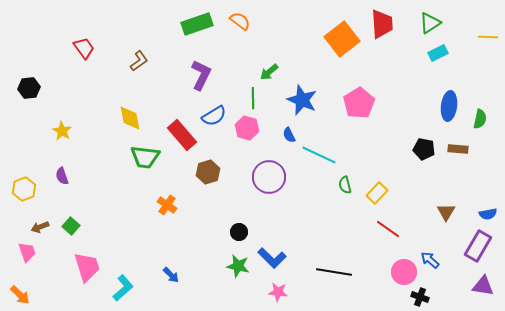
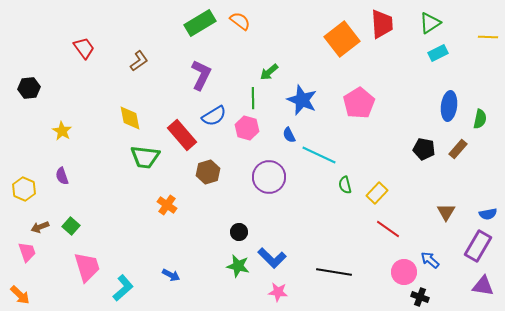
green rectangle at (197, 24): moved 3 px right, 1 px up; rotated 12 degrees counterclockwise
brown rectangle at (458, 149): rotated 54 degrees counterclockwise
yellow hexagon at (24, 189): rotated 15 degrees counterclockwise
blue arrow at (171, 275): rotated 18 degrees counterclockwise
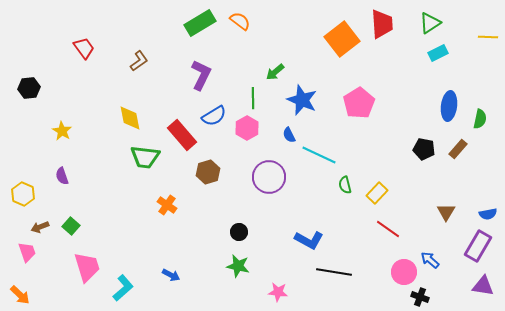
green arrow at (269, 72): moved 6 px right
pink hexagon at (247, 128): rotated 15 degrees clockwise
yellow hexagon at (24, 189): moved 1 px left, 5 px down
blue L-shape at (272, 258): moved 37 px right, 18 px up; rotated 16 degrees counterclockwise
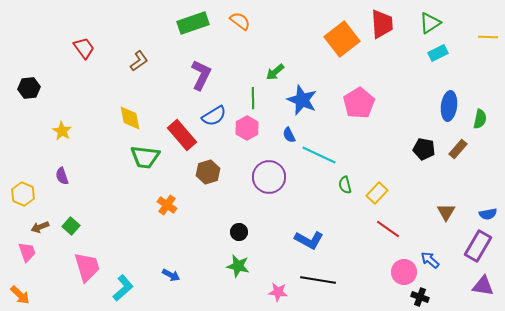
green rectangle at (200, 23): moved 7 px left; rotated 12 degrees clockwise
black line at (334, 272): moved 16 px left, 8 px down
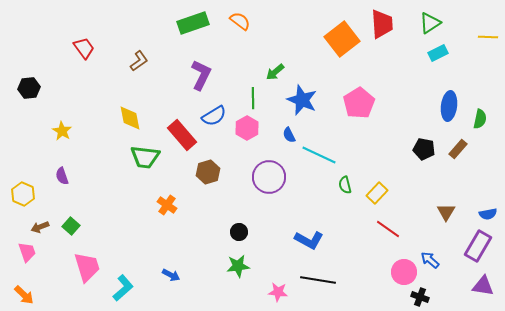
green star at (238, 266): rotated 20 degrees counterclockwise
orange arrow at (20, 295): moved 4 px right
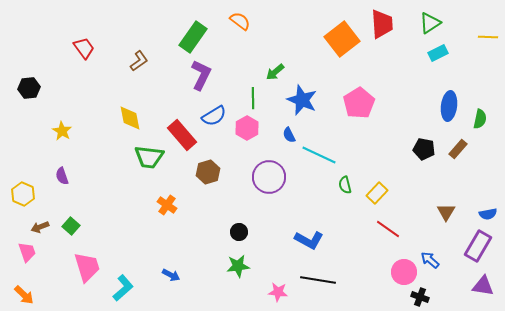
green rectangle at (193, 23): moved 14 px down; rotated 36 degrees counterclockwise
green trapezoid at (145, 157): moved 4 px right
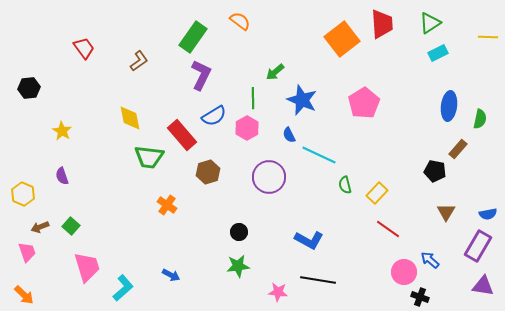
pink pentagon at (359, 103): moved 5 px right
black pentagon at (424, 149): moved 11 px right, 22 px down
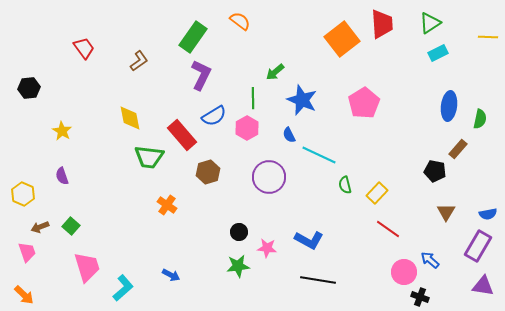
pink star at (278, 292): moved 11 px left, 44 px up
